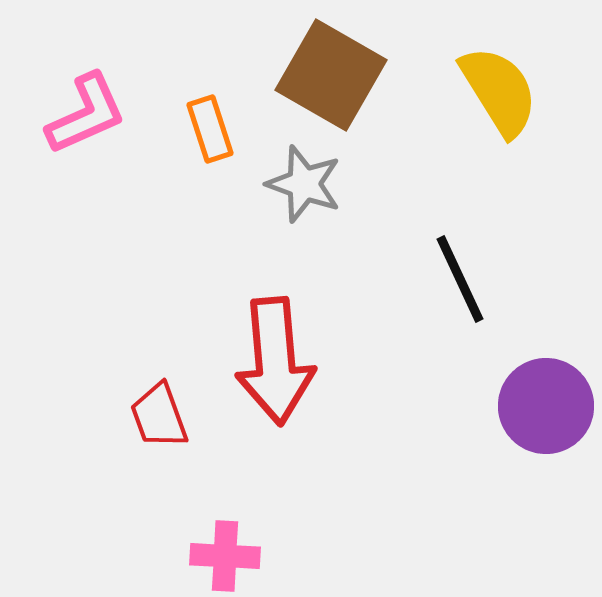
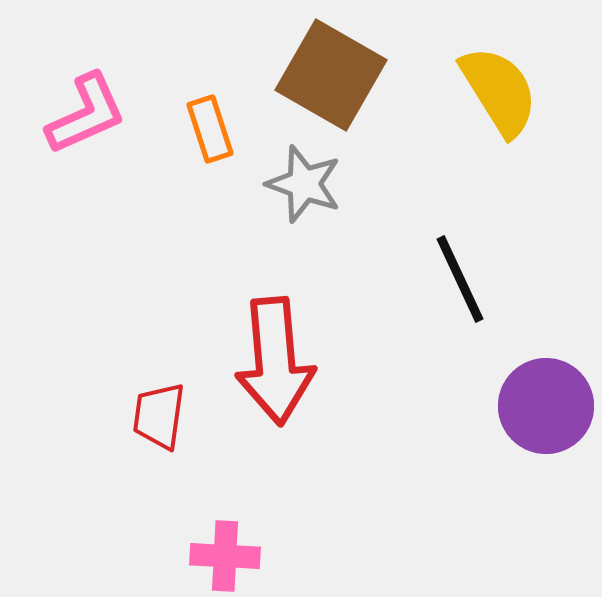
red trapezoid: rotated 28 degrees clockwise
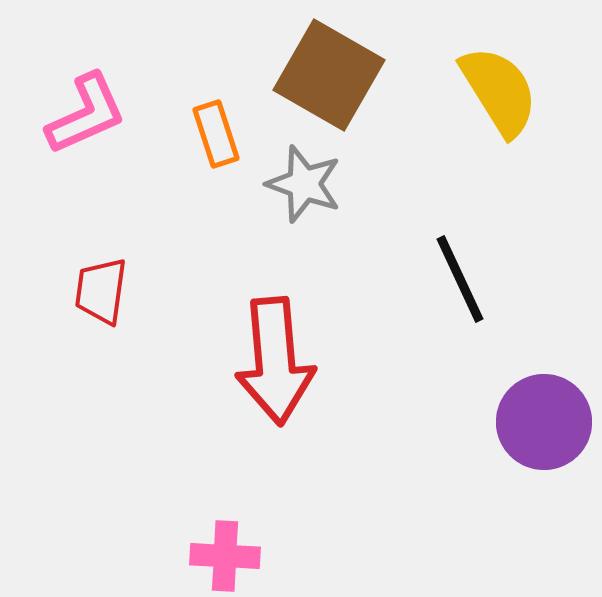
brown square: moved 2 px left
orange rectangle: moved 6 px right, 5 px down
purple circle: moved 2 px left, 16 px down
red trapezoid: moved 58 px left, 125 px up
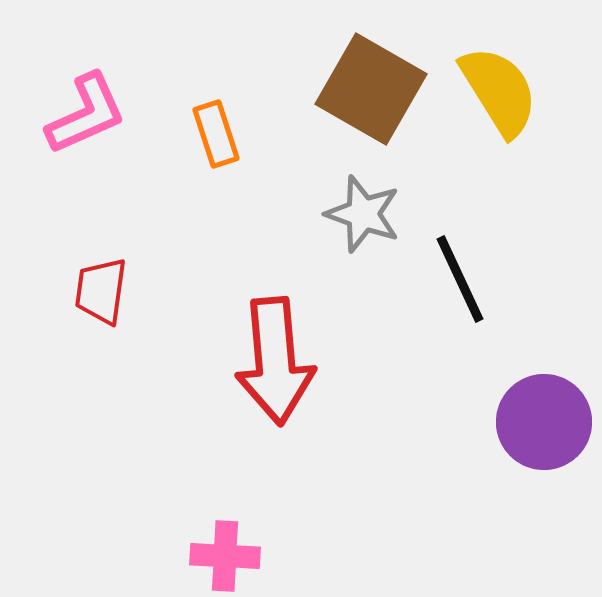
brown square: moved 42 px right, 14 px down
gray star: moved 59 px right, 30 px down
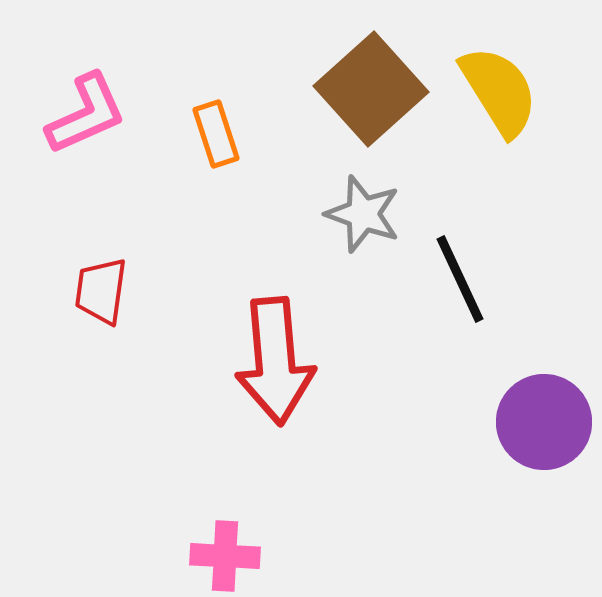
brown square: rotated 18 degrees clockwise
